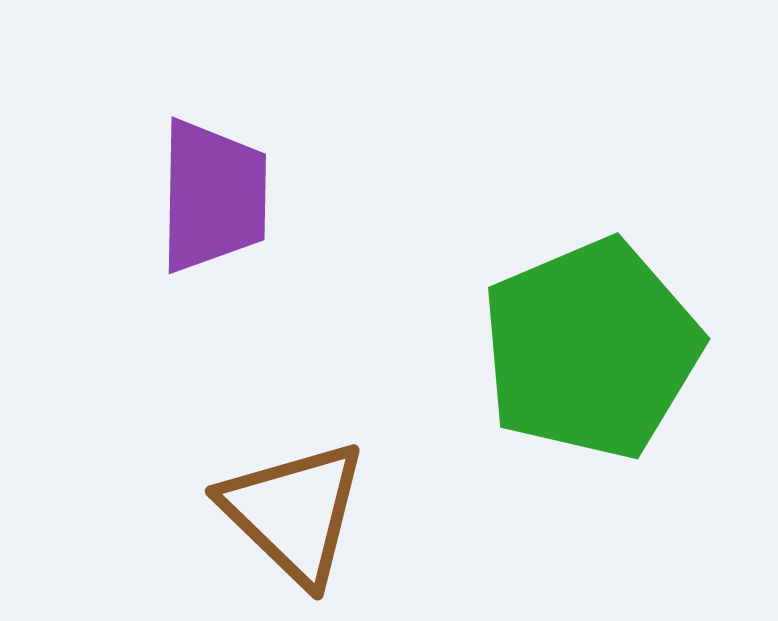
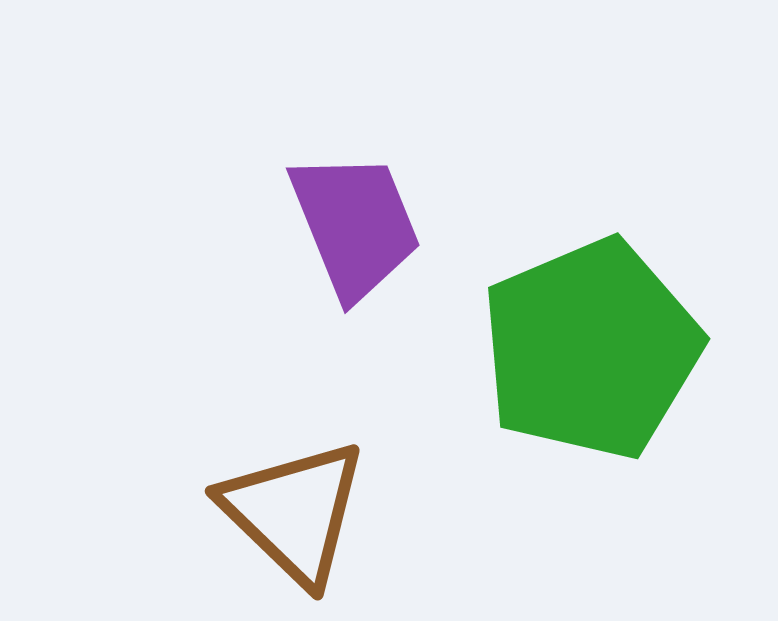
purple trapezoid: moved 142 px right, 29 px down; rotated 23 degrees counterclockwise
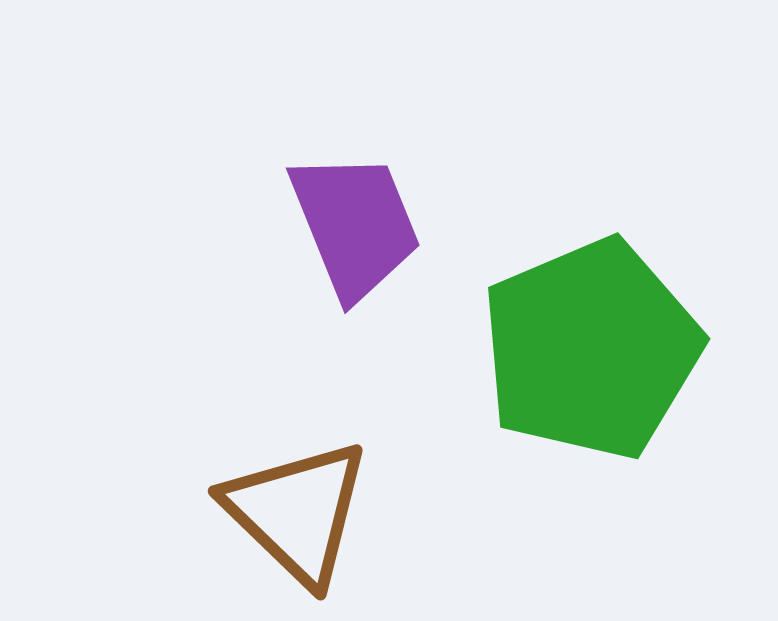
brown triangle: moved 3 px right
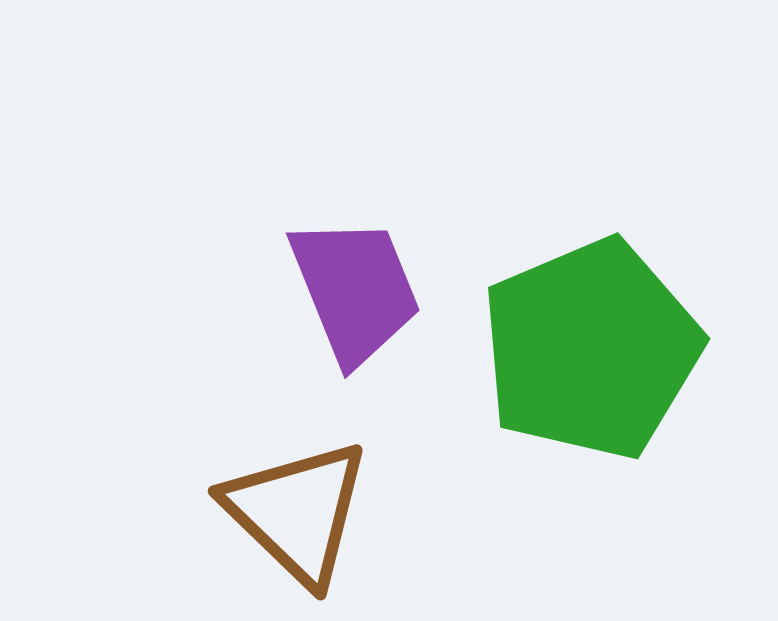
purple trapezoid: moved 65 px down
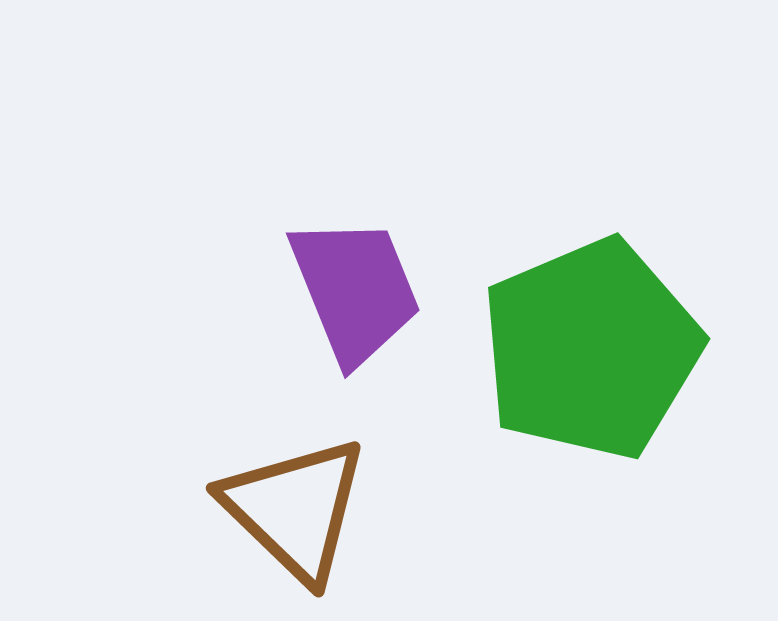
brown triangle: moved 2 px left, 3 px up
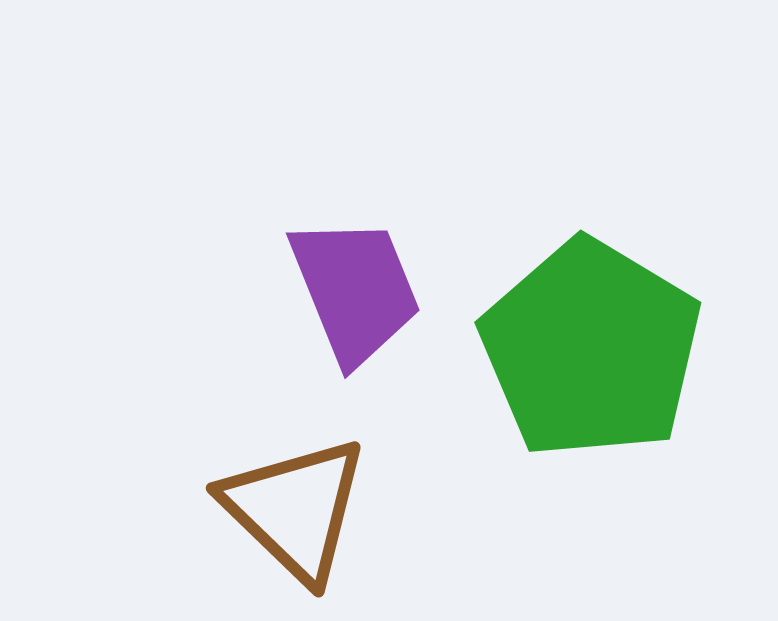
green pentagon: rotated 18 degrees counterclockwise
